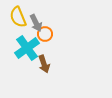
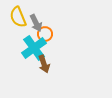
cyan cross: moved 7 px right
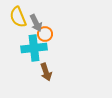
cyan cross: rotated 30 degrees clockwise
brown arrow: moved 2 px right, 8 px down
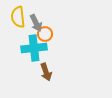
yellow semicircle: rotated 15 degrees clockwise
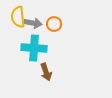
gray arrow: moved 3 px left; rotated 54 degrees counterclockwise
orange circle: moved 9 px right, 10 px up
cyan cross: rotated 10 degrees clockwise
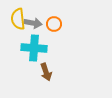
yellow semicircle: moved 2 px down
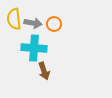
yellow semicircle: moved 4 px left
brown arrow: moved 2 px left, 1 px up
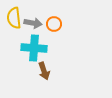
yellow semicircle: moved 1 px up
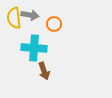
gray arrow: moved 3 px left, 8 px up
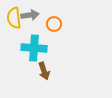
gray arrow: rotated 18 degrees counterclockwise
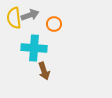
gray arrow: rotated 12 degrees counterclockwise
